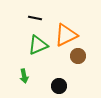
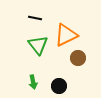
green triangle: rotated 45 degrees counterclockwise
brown circle: moved 2 px down
green arrow: moved 9 px right, 6 px down
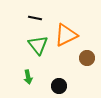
brown circle: moved 9 px right
green arrow: moved 5 px left, 5 px up
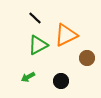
black line: rotated 32 degrees clockwise
green triangle: rotated 40 degrees clockwise
green arrow: rotated 72 degrees clockwise
black circle: moved 2 px right, 5 px up
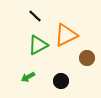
black line: moved 2 px up
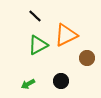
green arrow: moved 7 px down
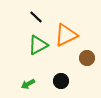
black line: moved 1 px right, 1 px down
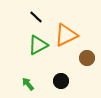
green arrow: rotated 80 degrees clockwise
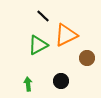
black line: moved 7 px right, 1 px up
green arrow: rotated 32 degrees clockwise
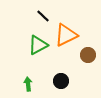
brown circle: moved 1 px right, 3 px up
